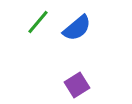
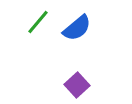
purple square: rotated 10 degrees counterclockwise
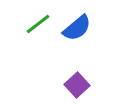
green line: moved 2 px down; rotated 12 degrees clockwise
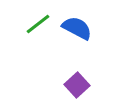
blue semicircle: rotated 112 degrees counterclockwise
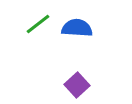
blue semicircle: rotated 24 degrees counterclockwise
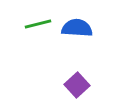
green line: rotated 24 degrees clockwise
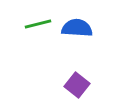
purple square: rotated 10 degrees counterclockwise
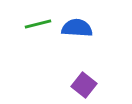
purple square: moved 7 px right
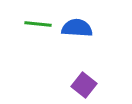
green line: rotated 20 degrees clockwise
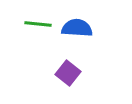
purple square: moved 16 px left, 12 px up
